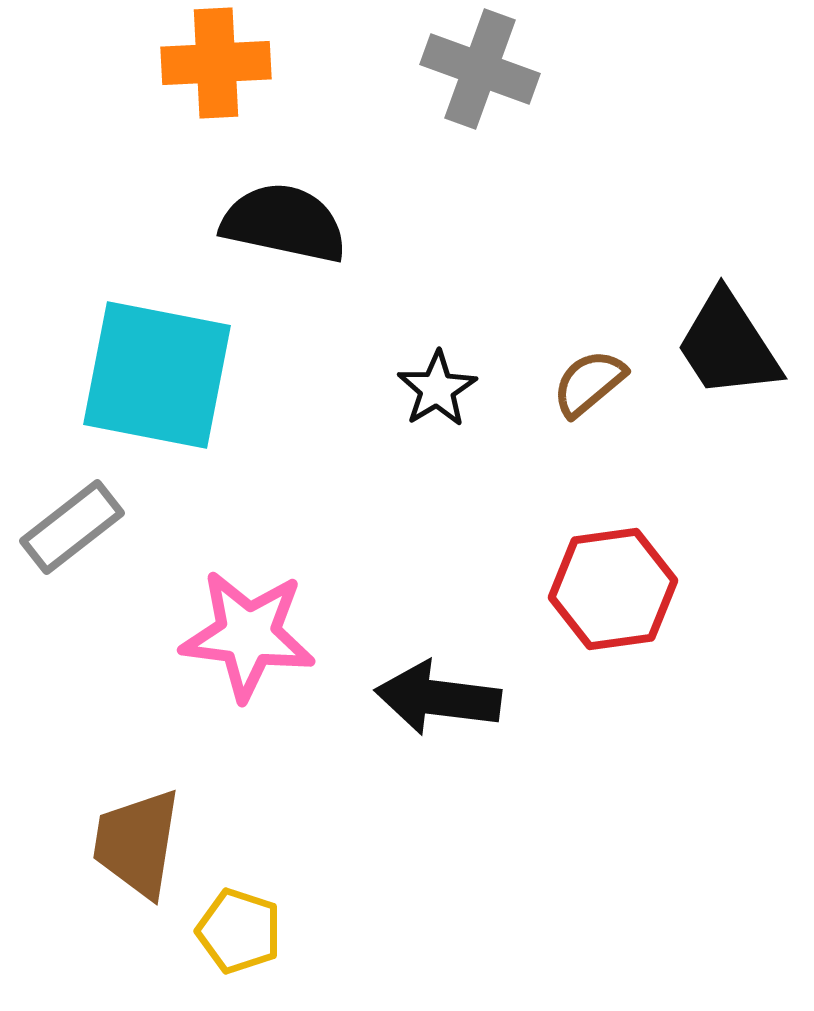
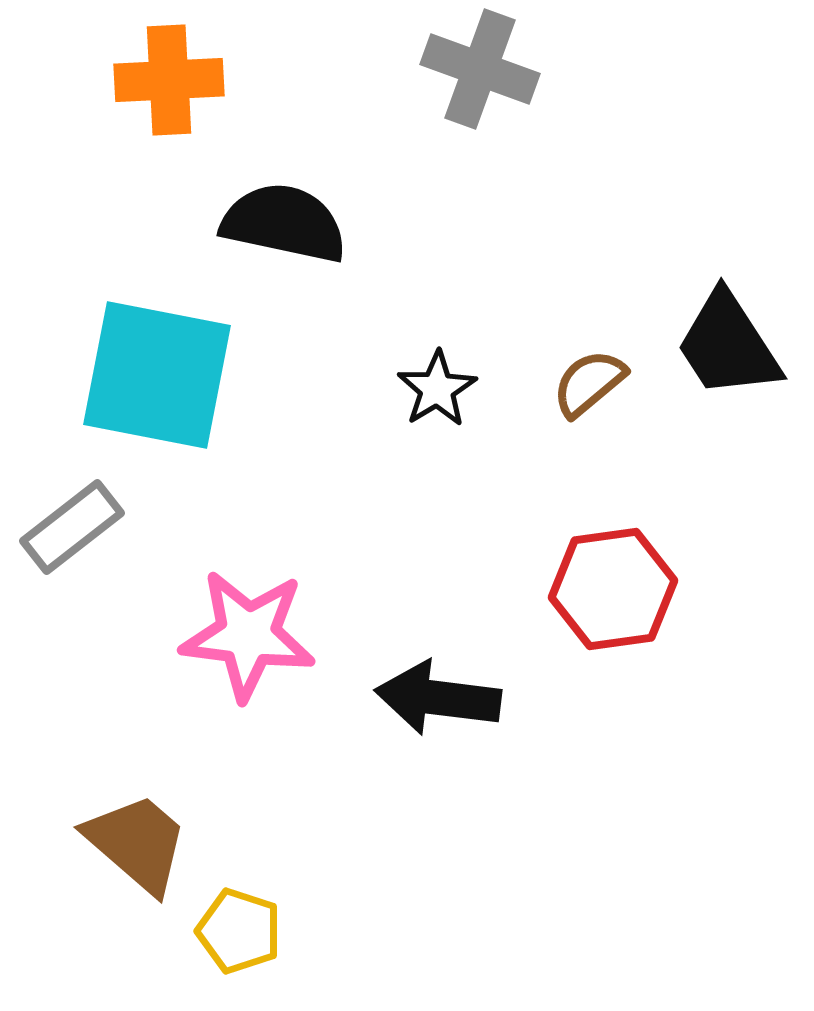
orange cross: moved 47 px left, 17 px down
brown trapezoid: rotated 122 degrees clockwise
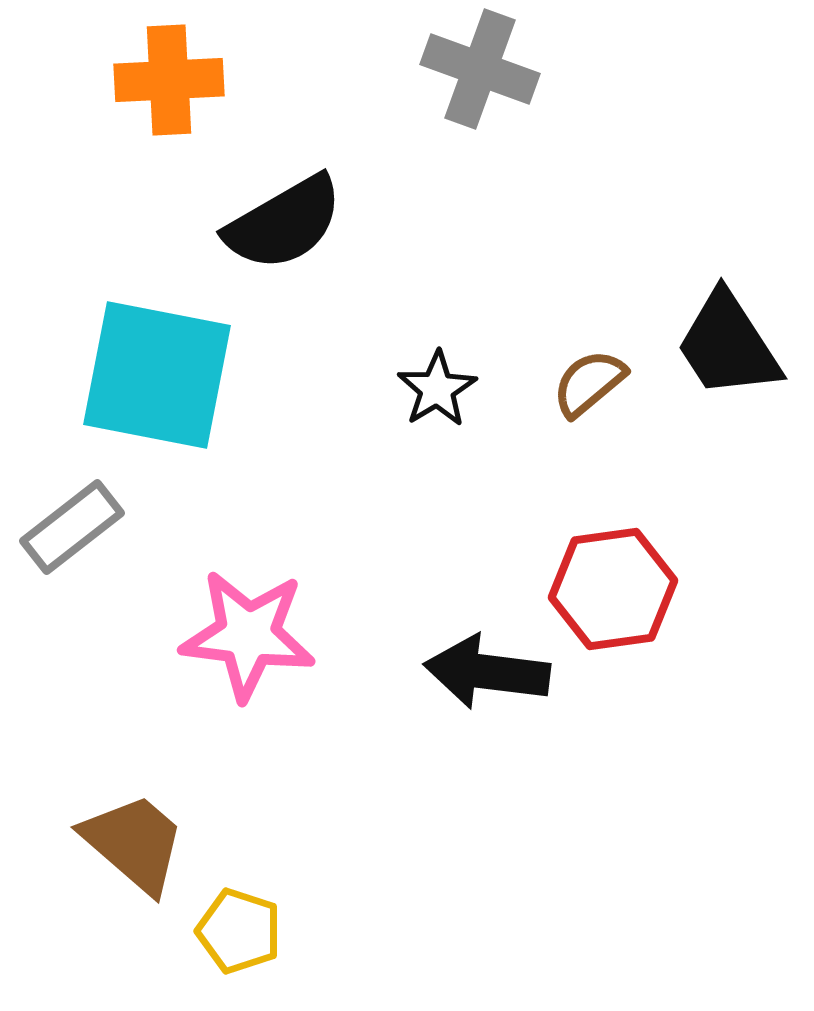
black semicircle: rotated 138 degrees clockwise
black arrow: moved 49 px right, 26 px up
brown trapezoid: moved 3 px left
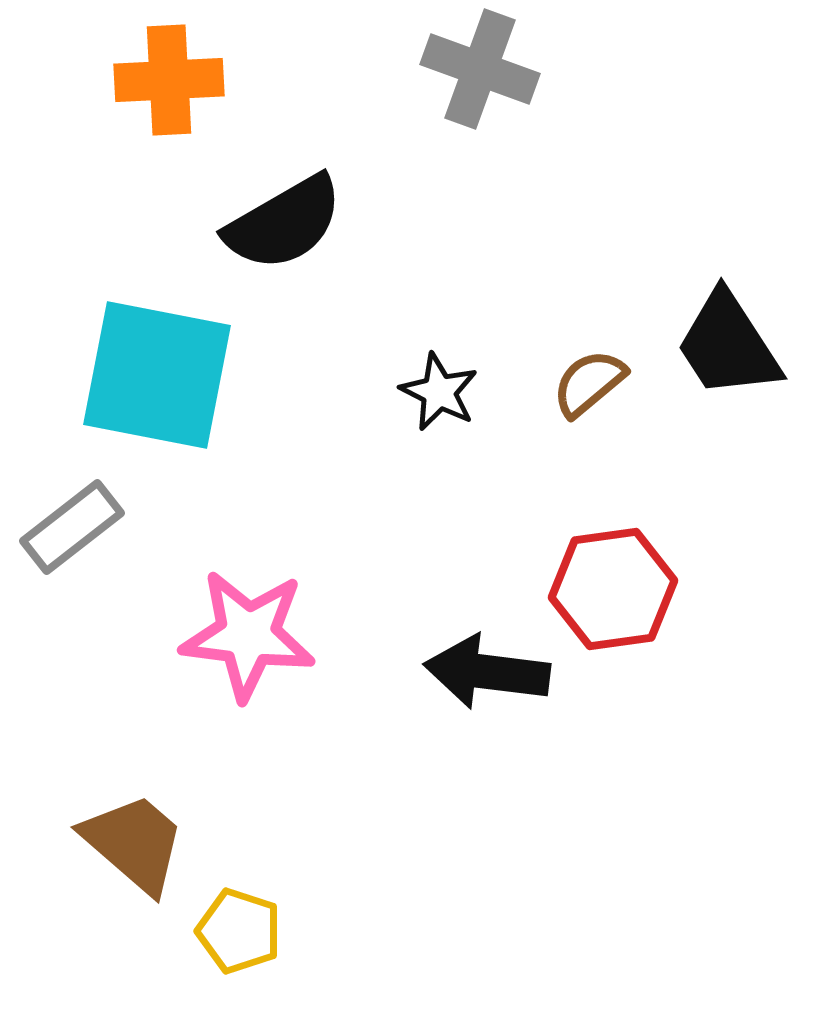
black star: moved 2 px right, 3 px down; rotated 14 degrees counterclockwise
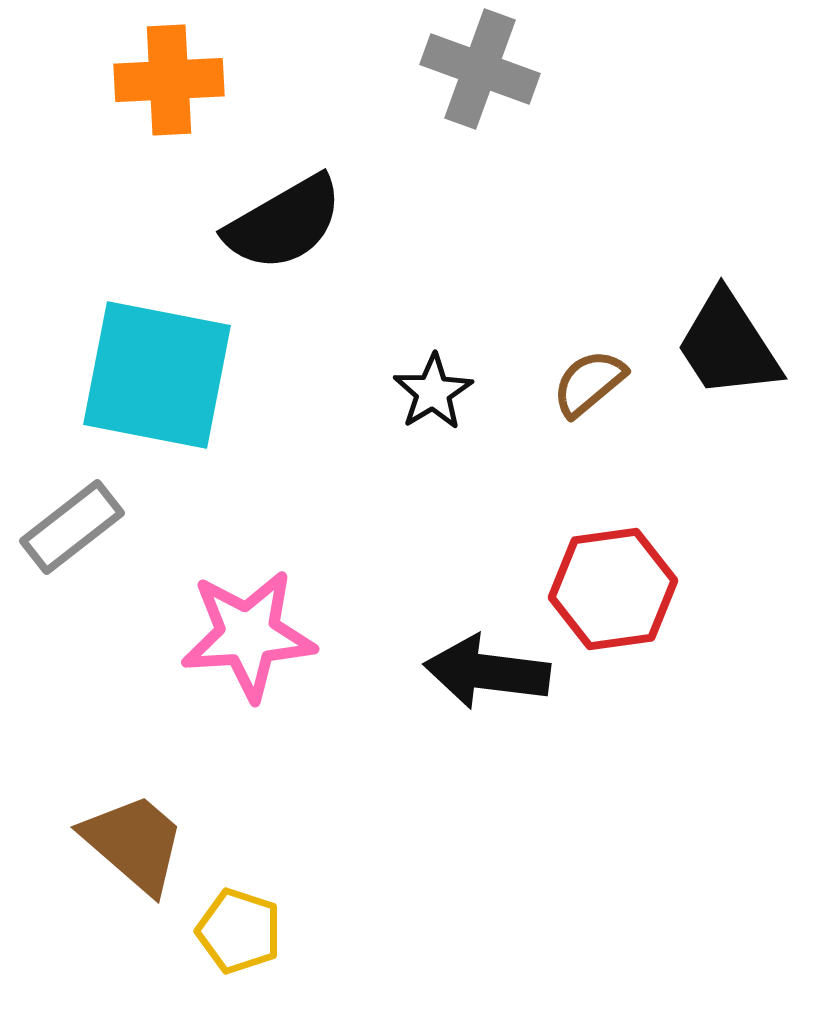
black star: moved 6 px left; rotated 14 degrees clockwise
pink star: rotated 11 degrees counterclockwise
